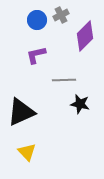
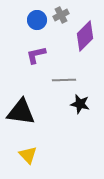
black triangle: rotated 32 degrees clockwise
yellow triangle: moved 1 px right, 3 px down
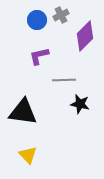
purple L-shape: moved 3 px right, 1 px down
black triangle: moved 2 px right
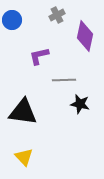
gray cross: moved 4 px left
blue circle: moved 25 px left
purple diamond: rotated 32 degrees counterclockwise
yellow triangle: moved 4 px left, 2 px down
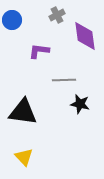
purple diamond: rotated 20 degrees counterclockwise
purple L-shape: moved 5 px up; rotated 20 degrees clockwise
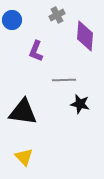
purple diamond: rotated 12 degrees clockwise
purple L-shape: moved 3 px left; rotated 75 degrees counterclockwise
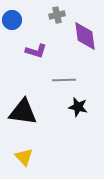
gray cross: rotated 14 degrees clockwise
purple diamond: rotated 12 degrees counterclockwise
purple L-shape: rotated 95 degrees counterclockwise
black star: moved 2 px left, 3 px down
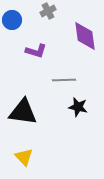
gray cross: moved 9 px left, 4 px up; rotated 14 degrees counterclockwise
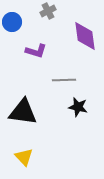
blue circle: moved 2 px down
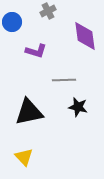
black triangle: moved 6 px right; rotated 20 degrees counterclockwise
